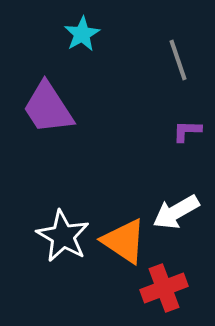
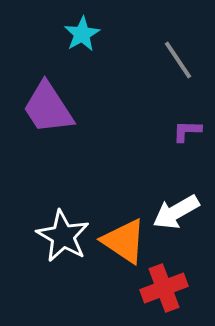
gray line: rotated 15 degrees counterclockwise
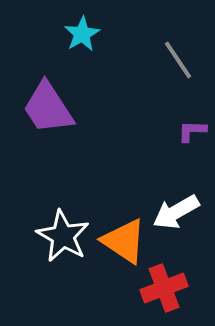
purple L-shape: moved 5 px right
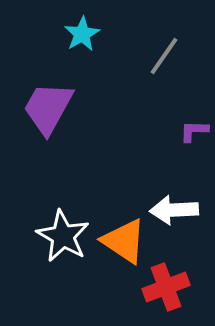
gray line: moved 14 px left, 4 px up; rotated 69 degrees clockwise
purple trapezoid: rotated 62 degrees clockwise
purple L-shape: moved 2 px right
white arrow: moved 2 px left, 2 px up; rotated 27 degrees clockwise
red cross: moved 2 px right, 1 px up
